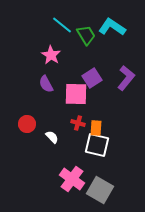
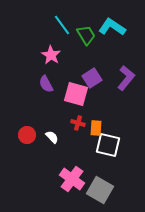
cyan line: rotated 15 degrees clockwise
pink square: rotated 15 degrees clockwise
red circle: moved 11 px down
white square: moved 11 px right
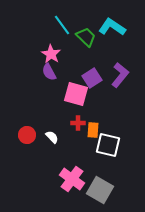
green trapezoid: moved 2 px down; rotated 15 degrees counterclockwise
pink star: moved 1 px up
purple L-shape: moved 6 px left, 3 px up
purple semicircle: moved 3 px right, 12 px up
red cross: rotated 16 degrees counterclockwise
orange rectangle: moved 3 px left, 2 px down
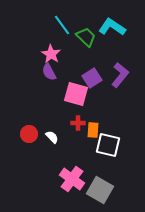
red circle: moved 2 px right, 1 px up
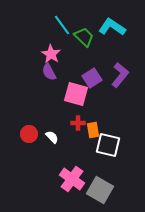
green trapezoid: moved 2 px left
orange rectangle: rotated 14 degrees counterclockwise
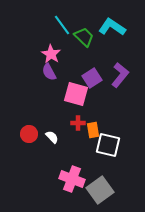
pink cross: rotated 15 degrees counterclockwise
gray square: rotated 24 degrees clockwise
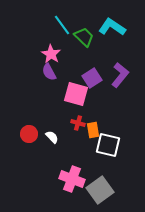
red cross: rotated 16 degrees clockwise
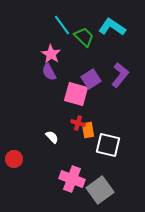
purple square: moved 1 px left, 1 px down
orange rectangle: moved 5 px left
red circle: moved 15 px left, 25 px down
